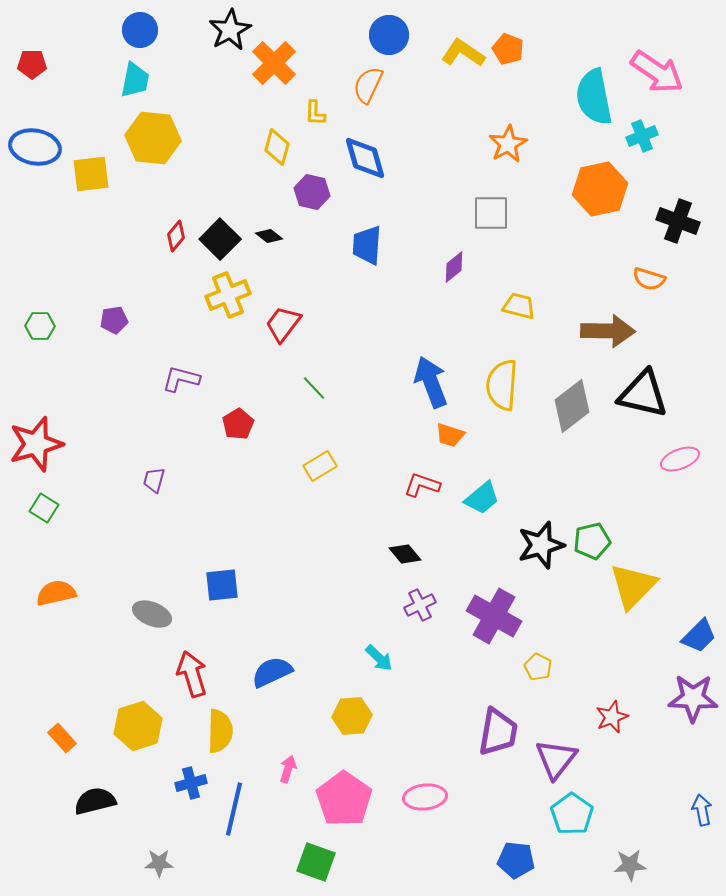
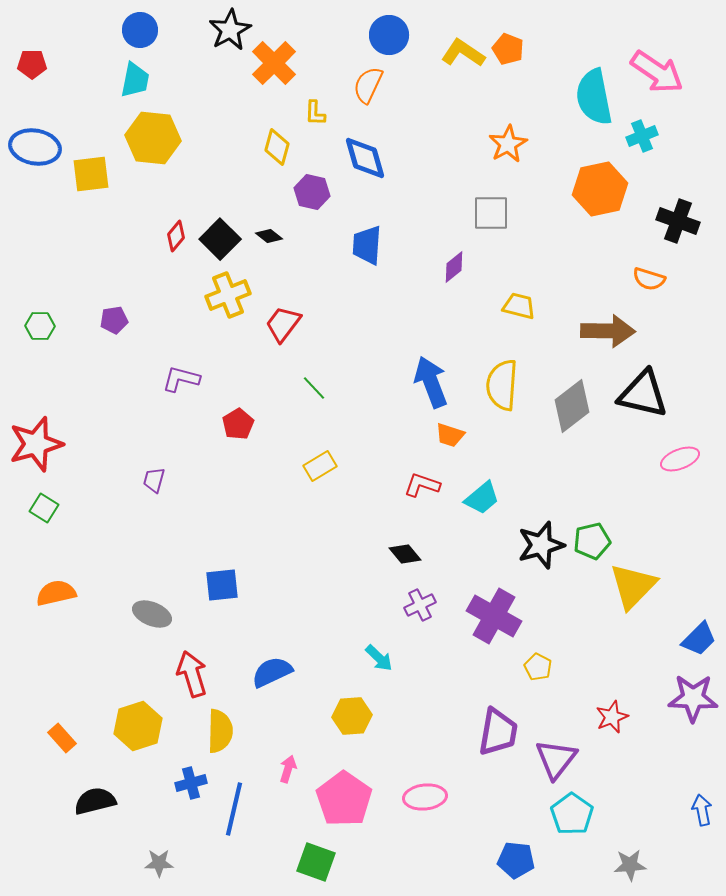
blue trapezoid at (699, 636): moved 3 px down
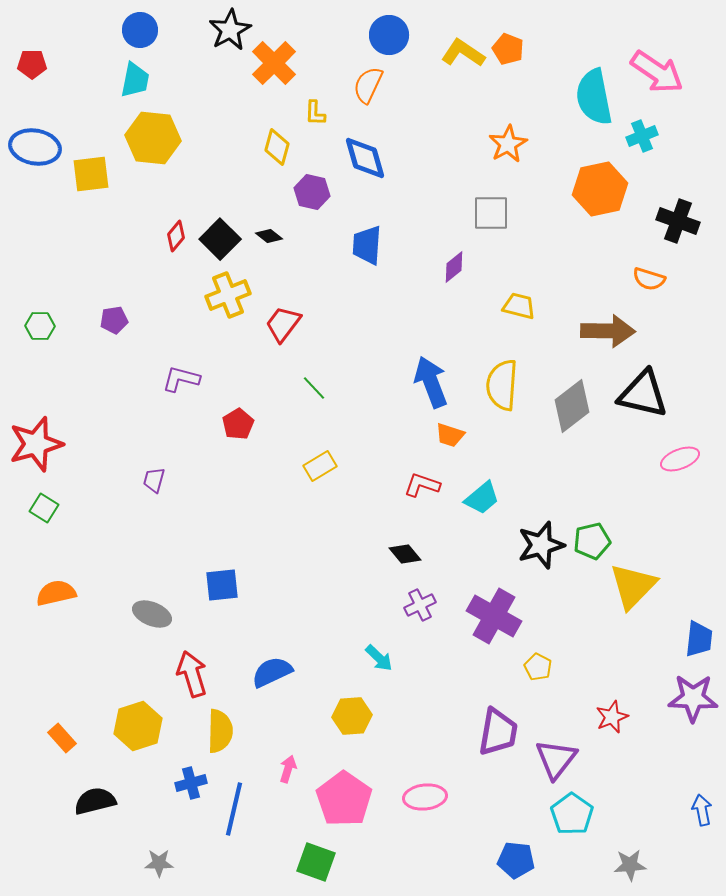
blue trapezoid at (699, 639): rotated 39 degrees counterclockwise
